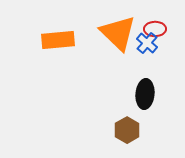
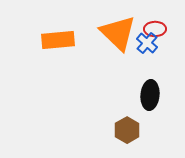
black ellipse: moved 5 px right, 1 px down
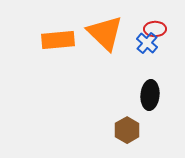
orange triangle: moved 13 px left
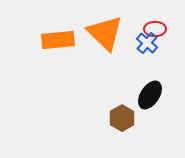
black ellipse: rotated 28 degrees clockwise
brown hexagon: moved 5 px left, 12 px up
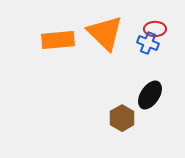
blue cross: moved 1 px right; rotated 20 degrees counterclockwise
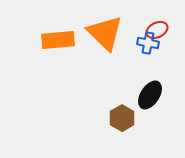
red ellipse: moved 2 px right, 1 px down; rotated 25 degrees counterclockwise
blue cross: rotated 10 degrees counterclockwise
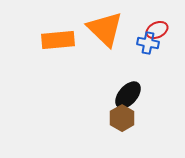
orange triangle: moved 4 px up
black ellipse: moved 22 px left; rotated 8 degrees clockwise
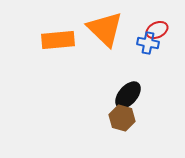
brown hexagon: rotated 15 degrees counterclockwise
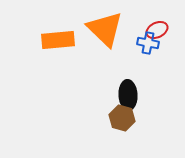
black ellipse: rotated 44 degrees counterclockwise
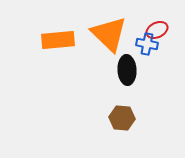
orange triangle: moved 4 px right, 5 px down
blue cross: moved 1 px left, 1 px down
black ellipse: moved 1 px left, 25 px up
brown hexagon: rotated 10 degrees counterclockwise
